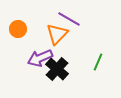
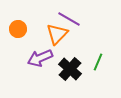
black cross: moved 13 px right
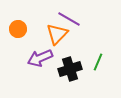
black cross: rotated 30 degrees clockwise
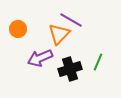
purple line: moved 2 px right, 1 px down
orange triangle: moved 2 px right
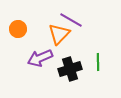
green line: rotated 24 degrees counterclockwise
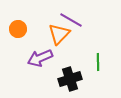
black cross: moved 10 px down
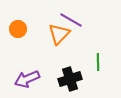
purple arrow: moved 13 px left, 21 px down
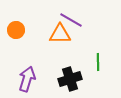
orange circle: moved 2 px left, 1 px down
orange triangle: moved 1 px right; rotated 45 degrees clockwise
purple arrow: rotated 130 degrees clockwise
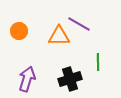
purple line: moved 8 px right, 4 px down
orange circle: moved 3 px right, 1 px down
orange triangle: moved 1 px left, 2 px down
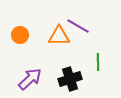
purple line: moved 1 px left, 2 px down
orange circle: moved 1 px right, 4 px down
purple arrow: moved 3 px right; rotated 30 degrees clockwise
